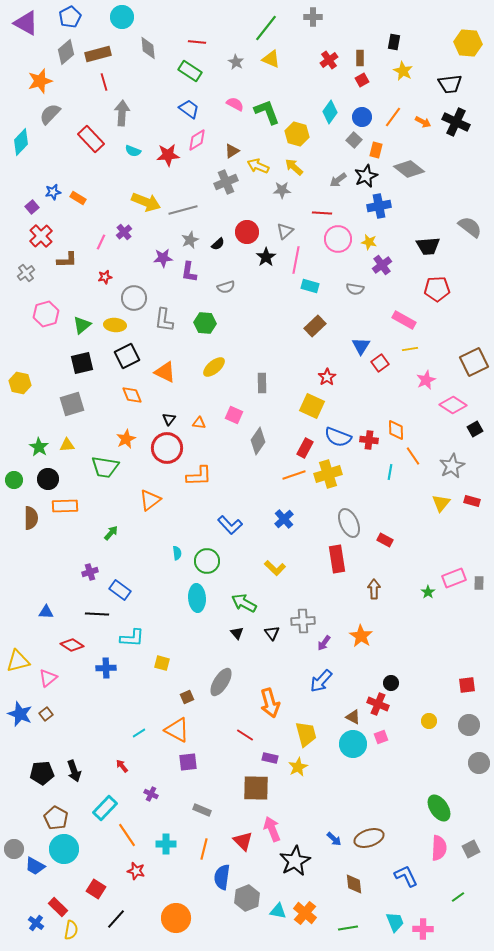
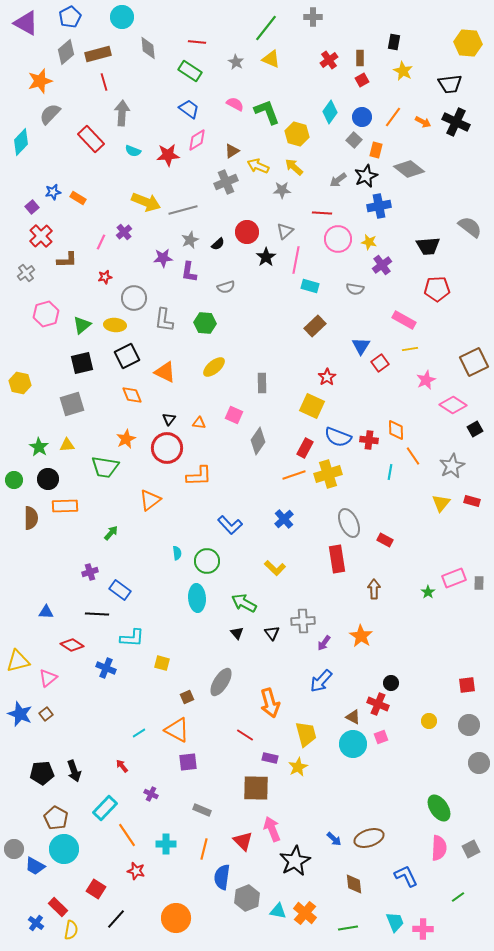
blue cross at (106, 668): rotated 24 degrees clockwise
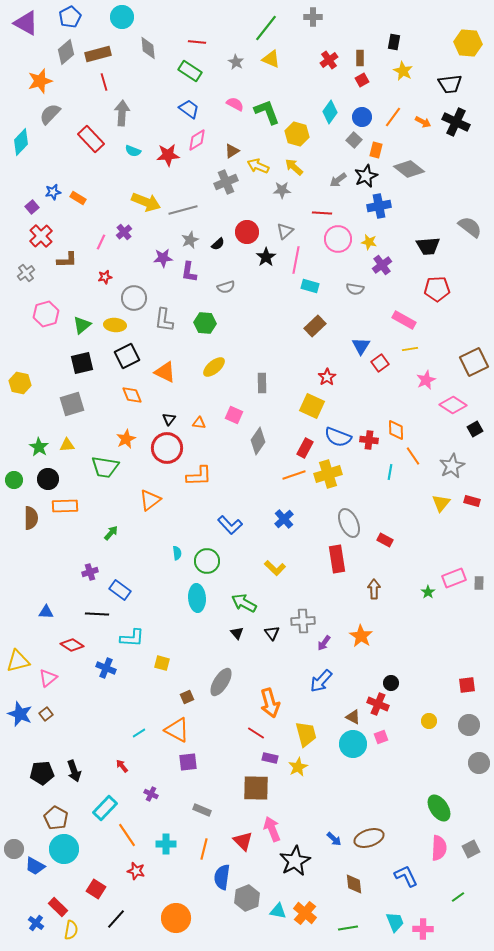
red line at (245, 735): moved 11 px right, 2 px up
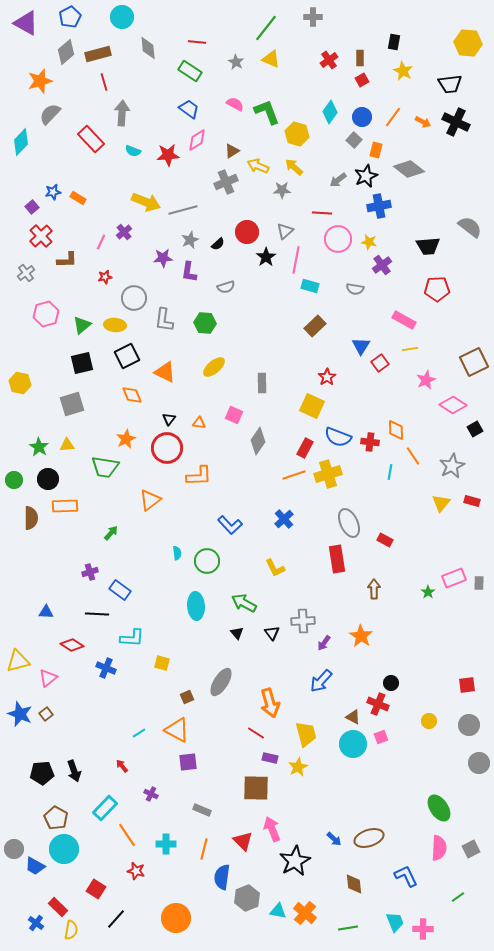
red cross at (369, 440): moved 1 px right, 2 px down
yellow L-shape at (275, 568): rotated 20 degrees clockwise
cyan ellipse at (197, 598): moved 1 px left, 8 px down
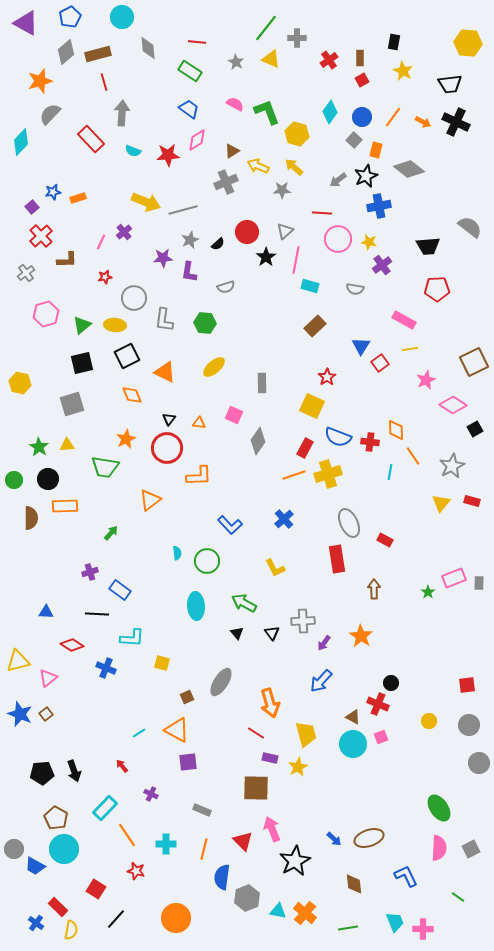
gray cross at (313, 17): moved 16 px left, 21 px down
orange rectangle at (78, 198): rotated 49 degrees counterclockwise
green line at (458, 897): rotated 72 degrees clockwise
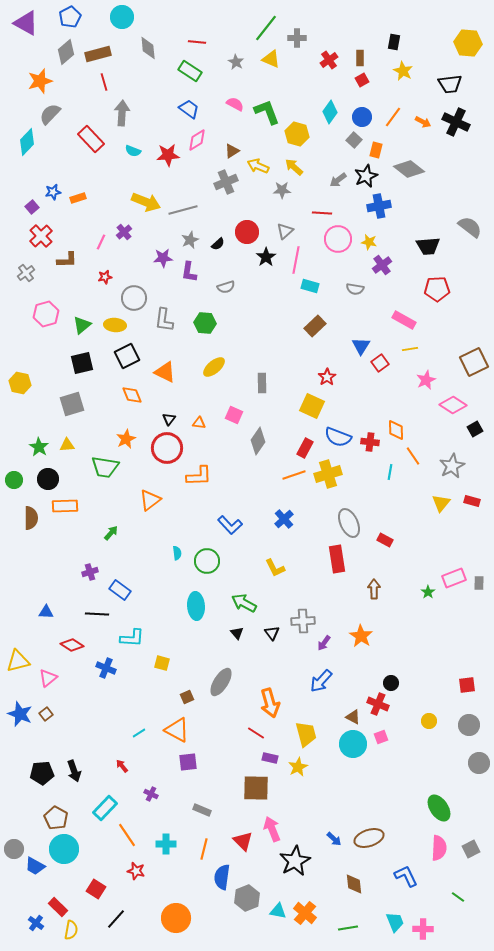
cyan diamond at (21, 142): moved 6 px right
